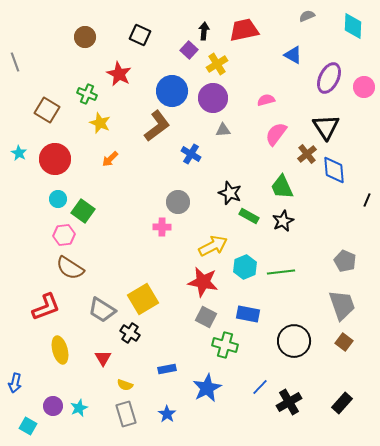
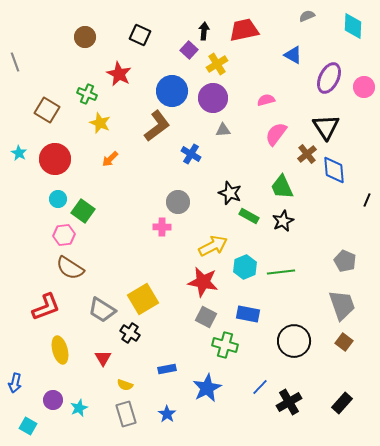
purple circle at (53, 406): moved 6 px up
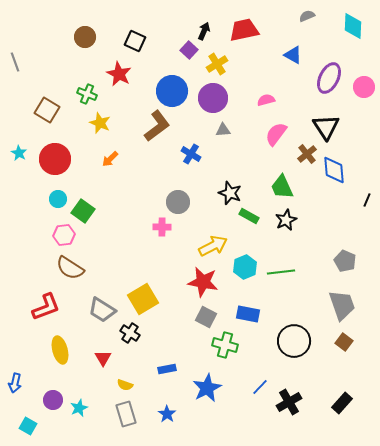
black arrow at (204, 31): rotated 18 degrees clockwise
black square at (140, 35): moved 5 px left, 6 px down
black star at (283, 221): moved 3 px right, 1 px up
